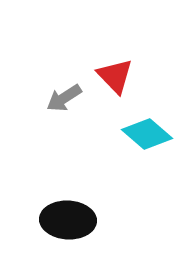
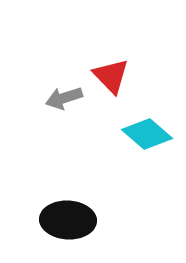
red triangle: moved 4 px left
gray arrow: rotated 15 degrees clockwise
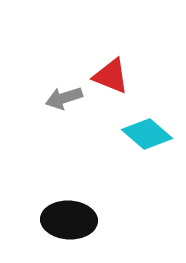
red triangle: rotated 24 degrees counterclockwise
black ellipse: moved 1 px right
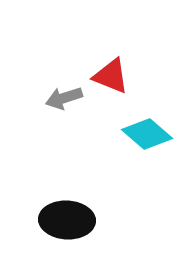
black ellipse: moved 2 px left
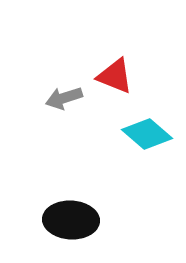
red triangle: moved 4 px right
black ellipse: moved 4 px right
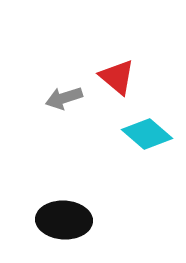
red triangle: moved 2 px right, 1 px down; rotated 18 degrees clockwise
black ellipse: moved 7 px left
